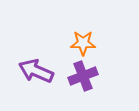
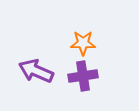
purple cross: rotated 12 degrees clockwise
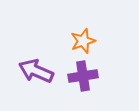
orange star: moved 2 px up; rotated 20 degrees counterclockwise
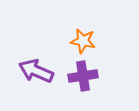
orange star: rotated 30 degrees clockwise
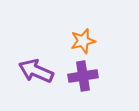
orange star: rotated 25 degrees counterclockwise
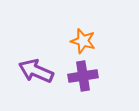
orange star: rotated 30 degrees clockwise
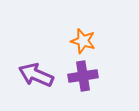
purple arrow: moved 4 px down
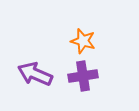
purple arrow: moved 1 px left, 1 px up
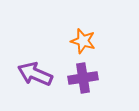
purple cross: moved 2 px down
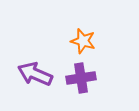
purple cross: moved 2 px left
